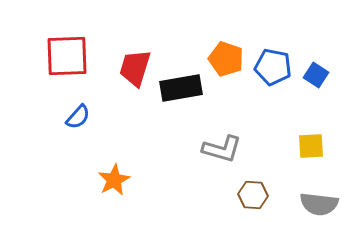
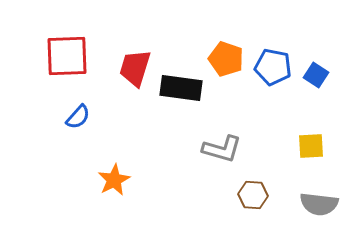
black rectangle: rotated 18 degrees clockwise
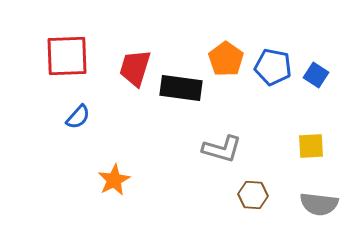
orange pentagon: rotated 16 degrees clockwise
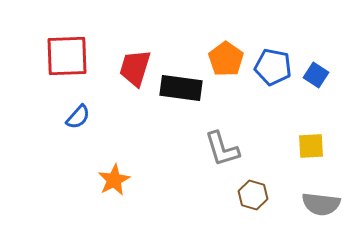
gray L-shape: rotated 57 degrees clockwise
brown hexagon: rotated 12 degrees clockwise
gray semicircle: moved 2 px right
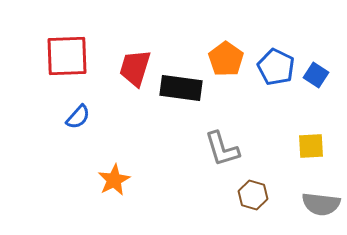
blue pentagon: moved 3 px right; rotated 15 degrees clockwise
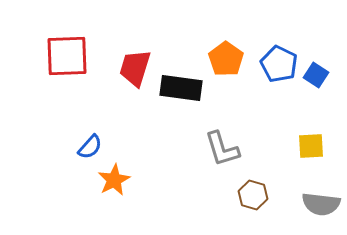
blue pentagon: moved 3 px right, 3 px up
blue semicircle: moved 12 px right, 30 px down
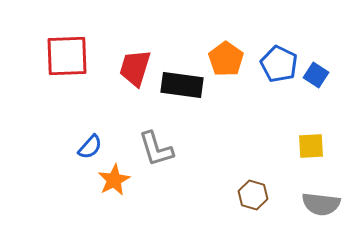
black rectangle: moved 1 px right, 3 px up
gray L-shape: moved 66 px left
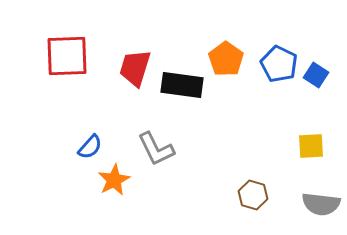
gray L-shape: rotated 9 degrees counterclockwise
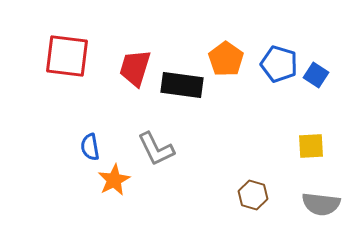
red square: rotated 9 degrees clockwise
blue pentagon: rotated 9 degrees counterclockwise
blue semicircle: rotated 128 degrees clockwise
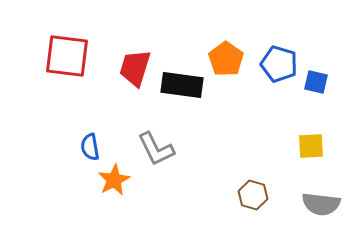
blue square: moved 7 px down; rotated 20 degrees counterclockwise
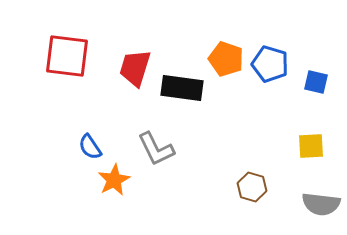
orange pentagon: rotated 16 degrees counterclockwise
blue pentagon: moved 9 px left
black rectangle: moved 3 px down
blue semicircle: rotated 24 degrees counterclockwise
brown hexagon: moved 1 px left, 8 px up
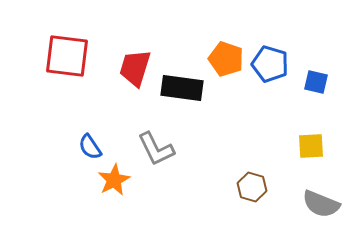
gray semicircle: rotated 15 degrees clockwise
